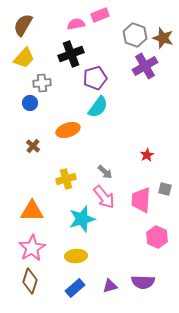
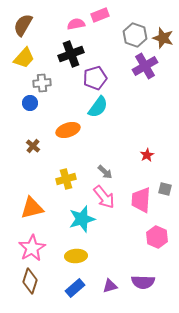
orange triangle: moved 3 px up; rotated 15 degrees counterclockwise
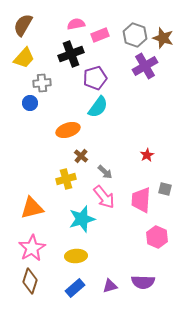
pink rectangle: moved 20 px down
brown cross: moved 48 px right, 10 px down
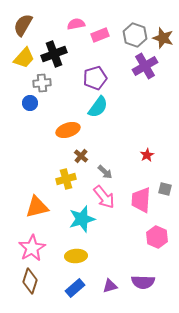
black cross: moved 17 px left
orange triangle: moved 5 px right, 1 px up
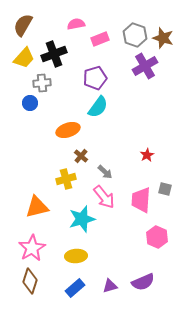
pink rectangle: moved 4 px down
purple semicircle: rotated 25 degrees counterclockwise
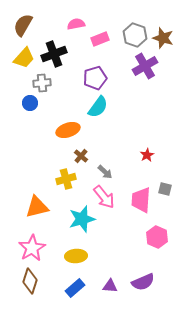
purple triangle: rotated 21 degrees clockwise
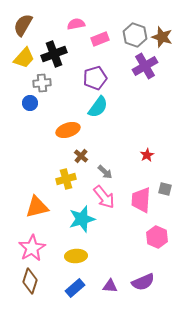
brown star: moved 1 px left, 1 px up
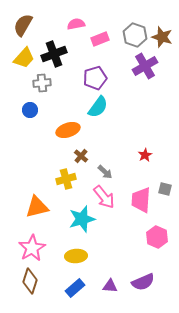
blue circle: moved 7 px down
red star: moved 2 px left
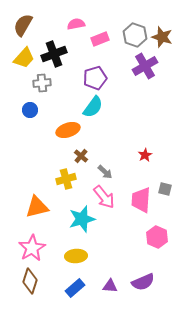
cyan semicircle: moved 5 px left
